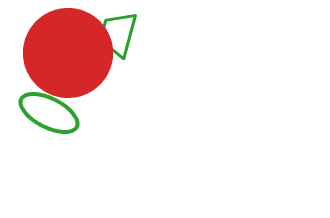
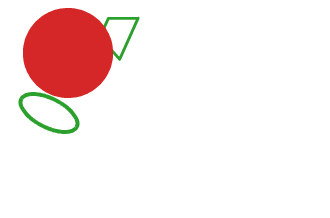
green trapezoid: rotated 9 degrees clockwise
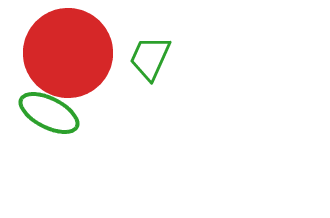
green trapezoid: moved 32 px right, 24 px down
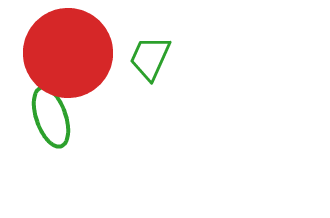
green ellipse: moved 2 px right, 4 px down; rotated 44 degrees clockwise
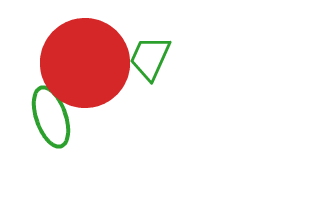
red circle: moved 17 px right, 10 px down
